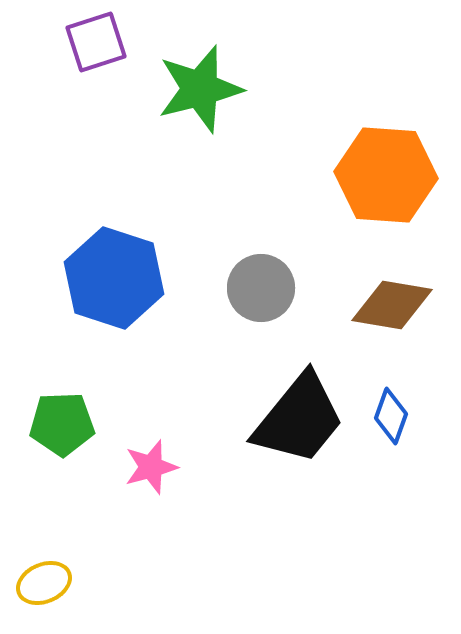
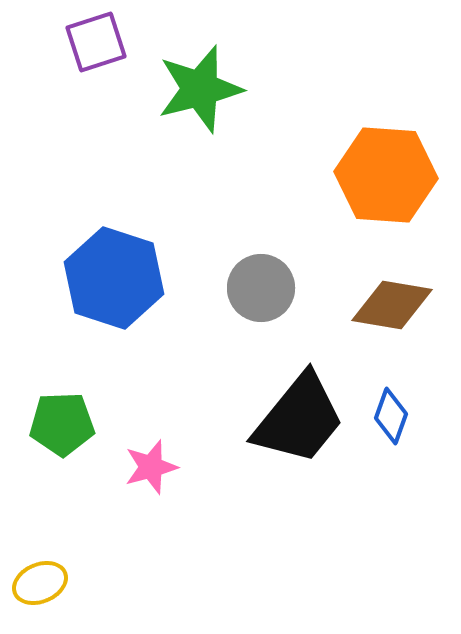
yellow ellipse: moved 4 px left
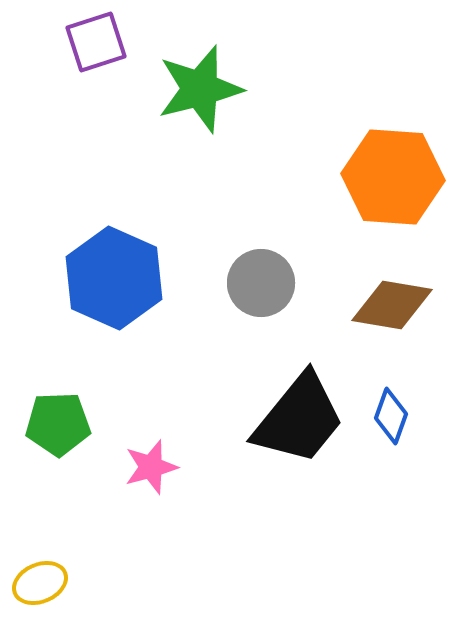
orange hexagon: moved 7 px right, 2 px down
blue hexagon: rotated 6 degrees clockwise
gray circle: moved 5 px up
green pentagon: moved 4 px left
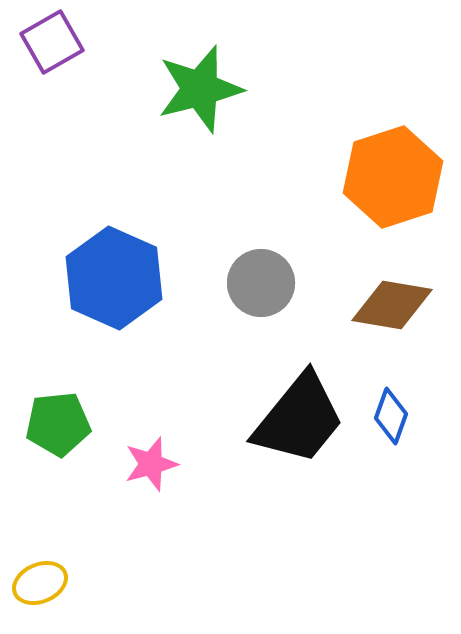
purple square: moved 44 px left; rotated 12 degrees counterclockwise
orange hexagon: rotated 22 degrees counterclockwise
green pentagon: rotated 4 degrees counterclockwise
pink star: moved 3 px up
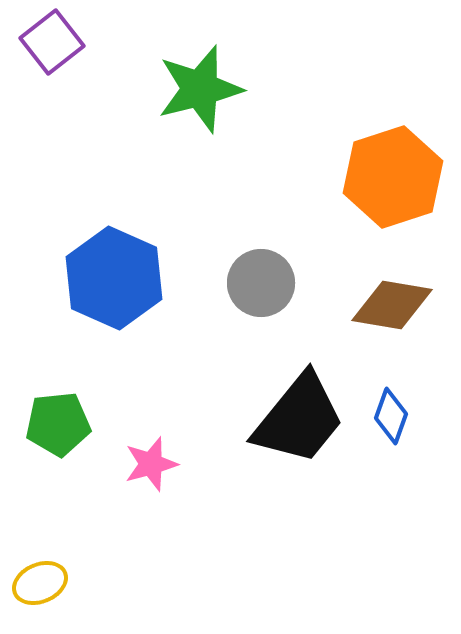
purple square: rotated 8 degrees counterclockwise
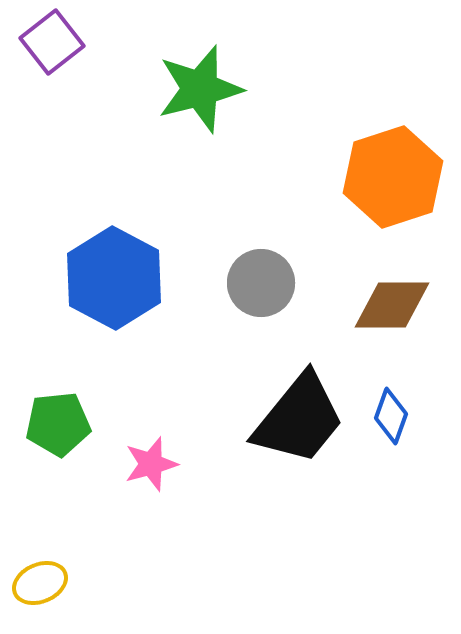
blue hexagon: rotated 4 degrees clockwise
brown diamond: rotated 10 degrees counterclockwise
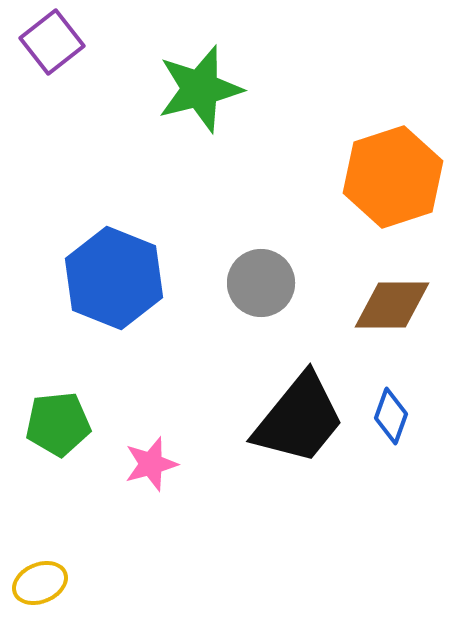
blue hexagon: rotated 6 degrees counterclockwise
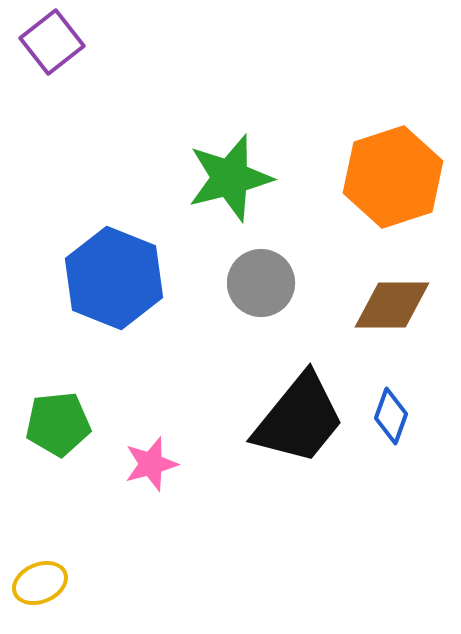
green star: moved 30 px right, 89 px down
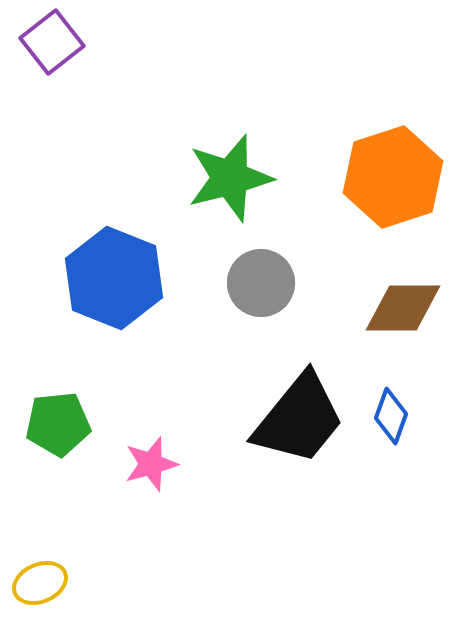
brown diamond: moved 11 px right, 3 px down
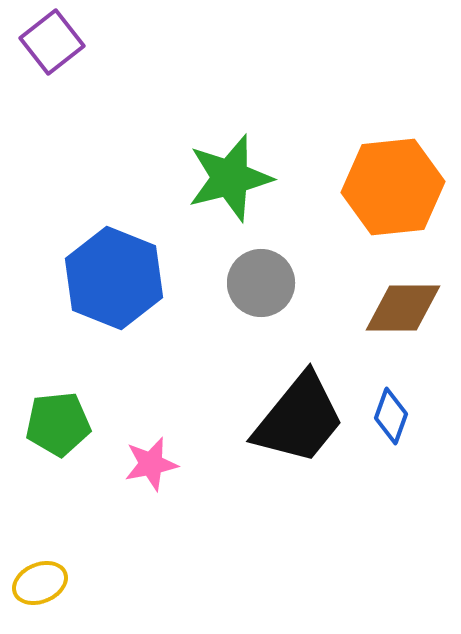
orange hexagon: moved 10 px down; rotated 12 degrees clockwise
pink star: rotated 4 degrees clockwise
